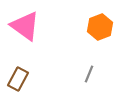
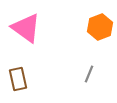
pink triangle: moved 1 px right, 2 px down
brown rectangle: rotated 40 degrees counterclockwise
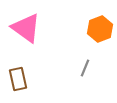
orange hexagon: moved 2 px down
gray line: moved 4 px left, 6 px up
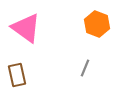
orange hexagon: moved 3 px left, 5 px up; rotated 20 degrees counterclockwise
brown rectangle: moved 1 px left, 4 px up
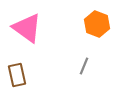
pink triangle: moved 1 px right
gray line: moved 1 px left, 2 px up
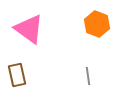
pink triangle: moved 2 px right, 1 px down
gray line: moved 4 px right, 10 px down; rotated 30 degrees counterclockwise
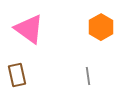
orange hexagon: moved 4 px right, 3 px down; rotated 10 degrees clockwise
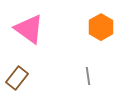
brown rectangle: moved 3 px down; rotated 50 degrees clockwise
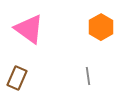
brown rectangle: rotated 15 degrees counterclockwise
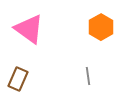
brown rectangle: moved 1 px right, 1 px down
